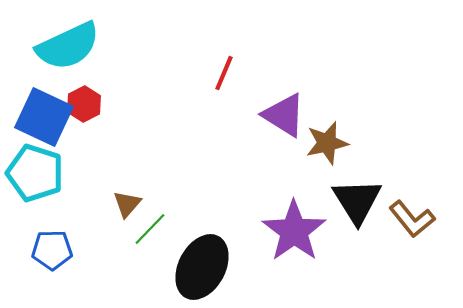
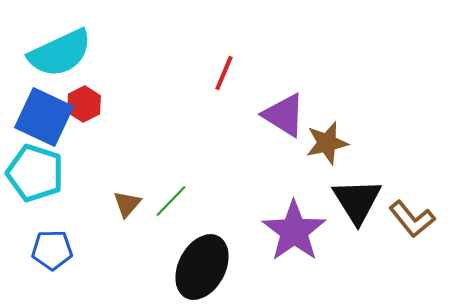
cyan semicircle: moved 8 px left, 7 px down
green line: moved 21 px right, 28 px up
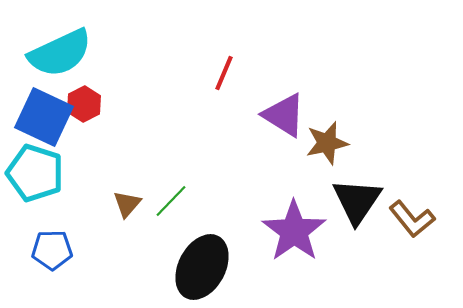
black triangle: rotated 6 degrees clockwise
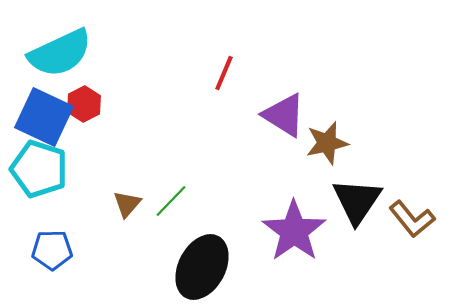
cyan pentagon: moved 4 px right, 4 px up
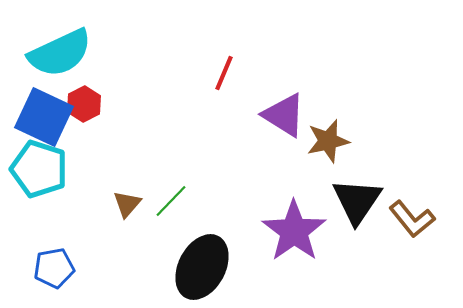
brown star: moved 1 px right, 2 px up
blue pentagon: moved 2 px right, 18 px down; rotated 9 degrees counterclockwise
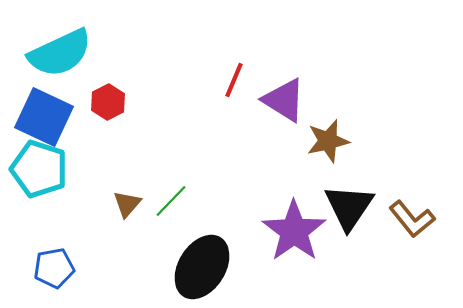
red line: moved 10 px right, 7 px down
red hexagon: moved 24 px right, 2 px up
purple triangle: moved 15 px up
black triangle: moved 8 px left, 6 px down
black ellipse: rotated 4 degrees clockwise
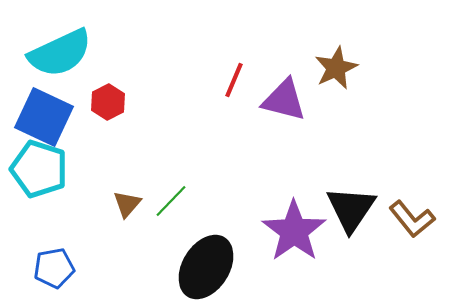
purple triangle: rotated 18 degrees counterclockwise
brown star: moved 8 px right, 73 px up; rotated 12 degrees counterclockwise
black triangle: moved 2 px right, 2 px down
black ellipse: moved 4 px right
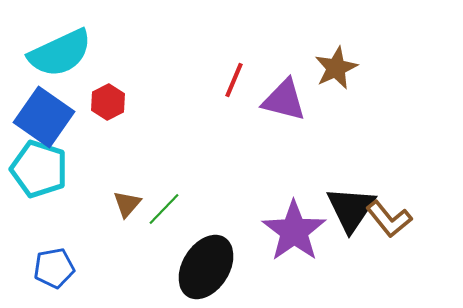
blue square: rotated 10 degrees clockwise
green line: moved 7 px left, 8 px down
brown L-shape: moved 23 px left
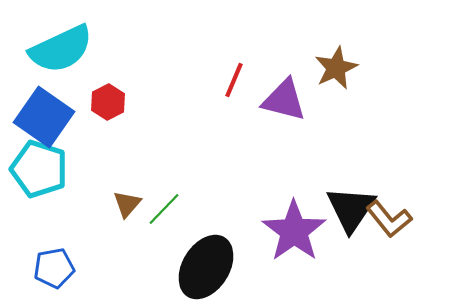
cyan semicircle: moved 1 px right, 4 px up
